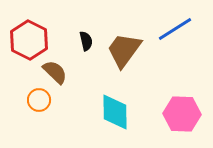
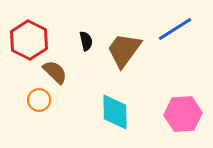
pink hexagon: moved 1 px right; rotated 6 degrees counterclockwise
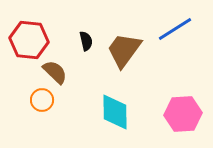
red hexagon: rotated 21 degrees counterclockwise
orange circle: moved 3 px right
